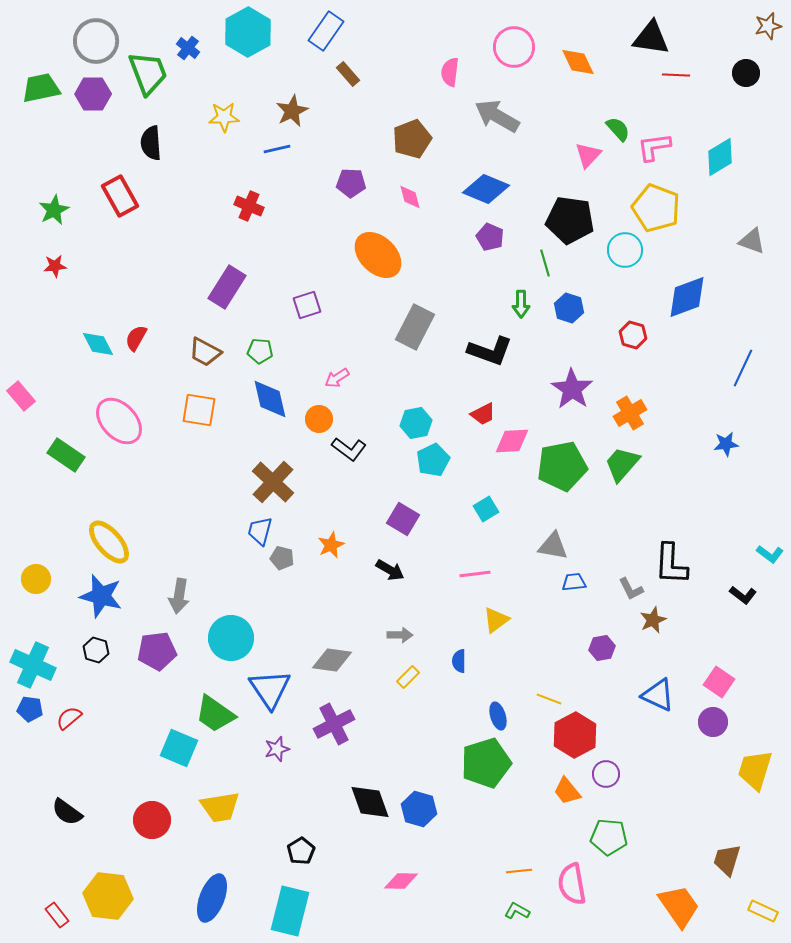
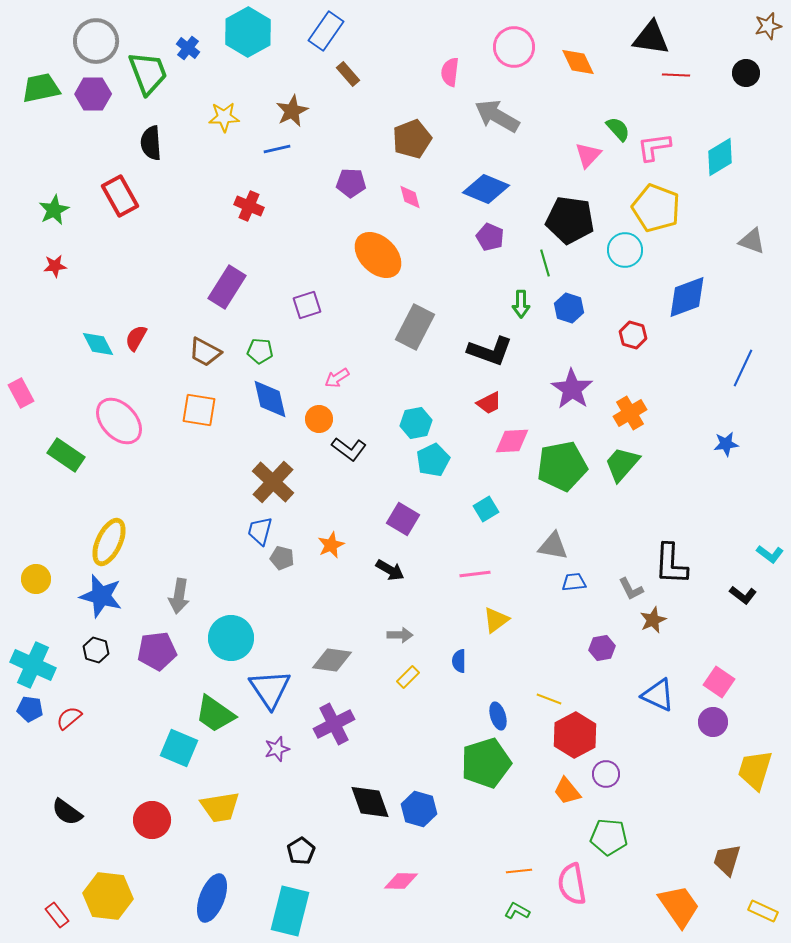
pink rectangle at (21, 396): moved 3 px up; rotated 12 degrees clockwise
red trapezoid at (483, 414): moved 6 px right, 11 px up
yellow ellipse at (109, 542): rotated 66 degrees clockwise
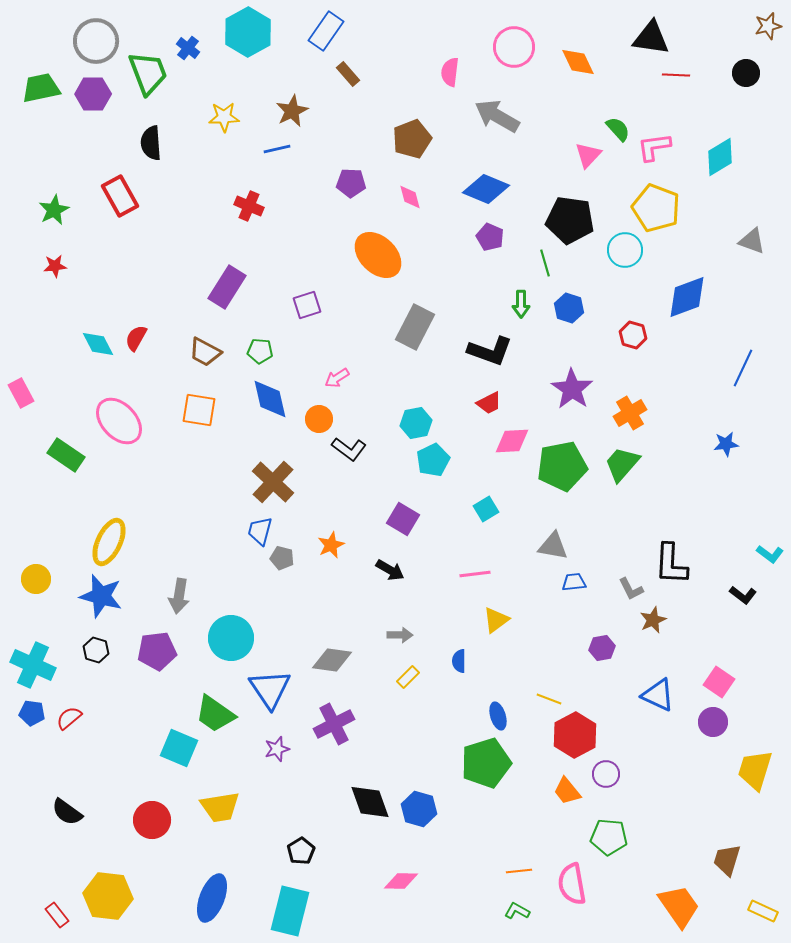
blue pentagon at (30, 709): moved 2 px right, 4 px down
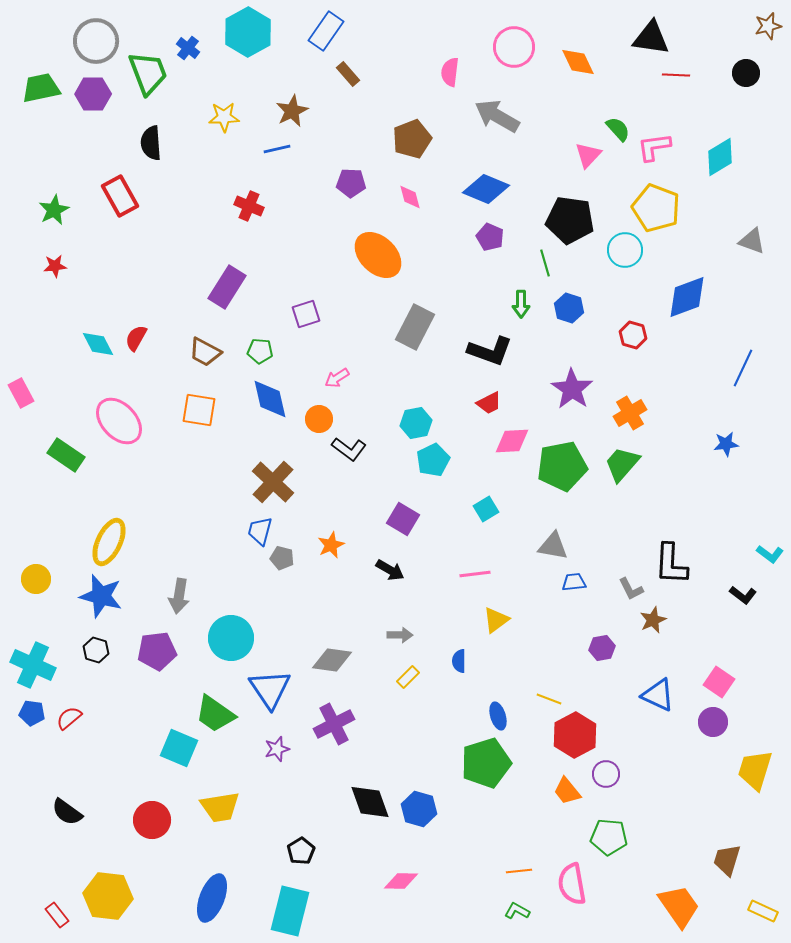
purple square at (307, 305): moved 1 px left, 9 px down
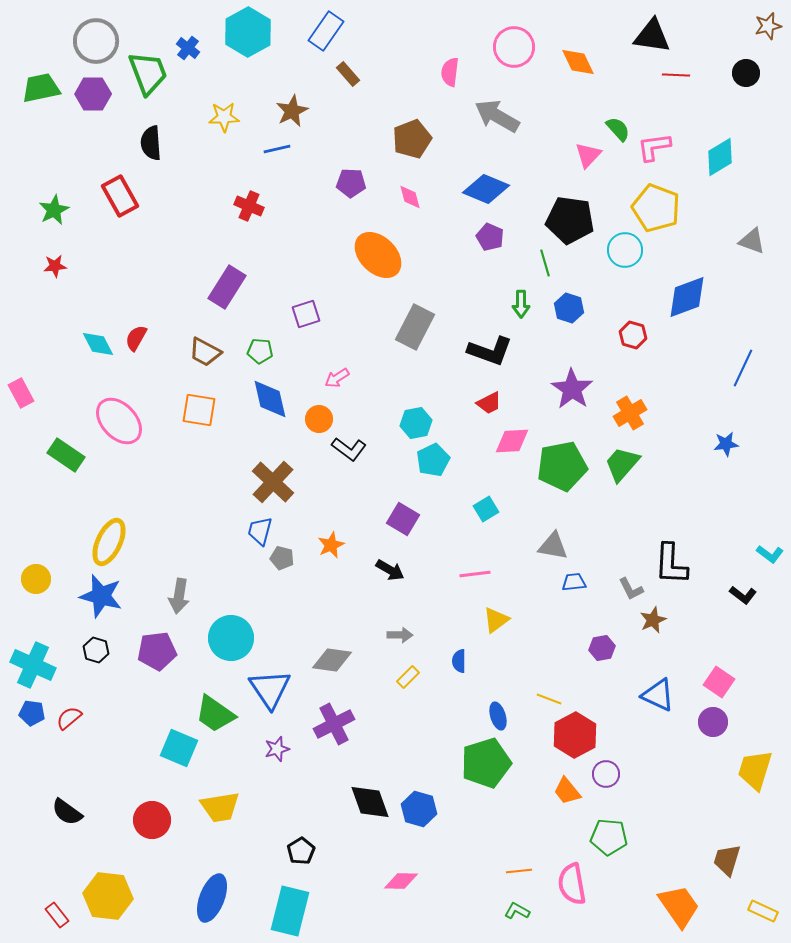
black triangle at (651, 38): moved 1 px right, 2 px up
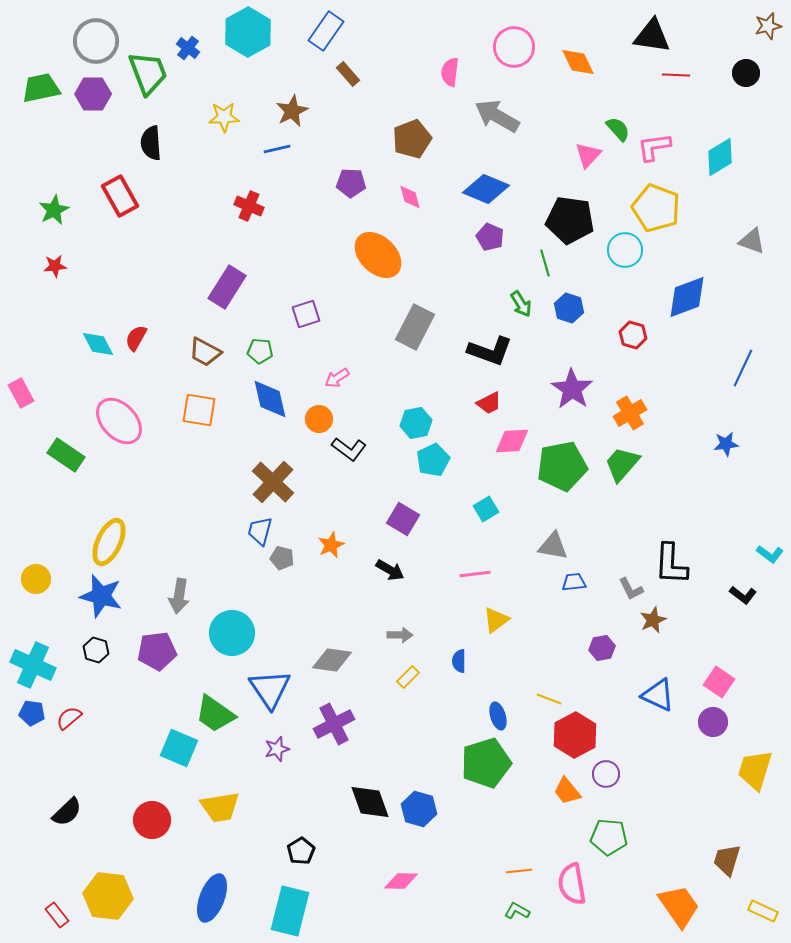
green arrow at (521, 304): rotated 32 degrees counterclockwise
cyan circle at (231, 638): moved 1 px right, 5 px up
black semicircle at (67, 812): rotated 80 degrees counterclockwise
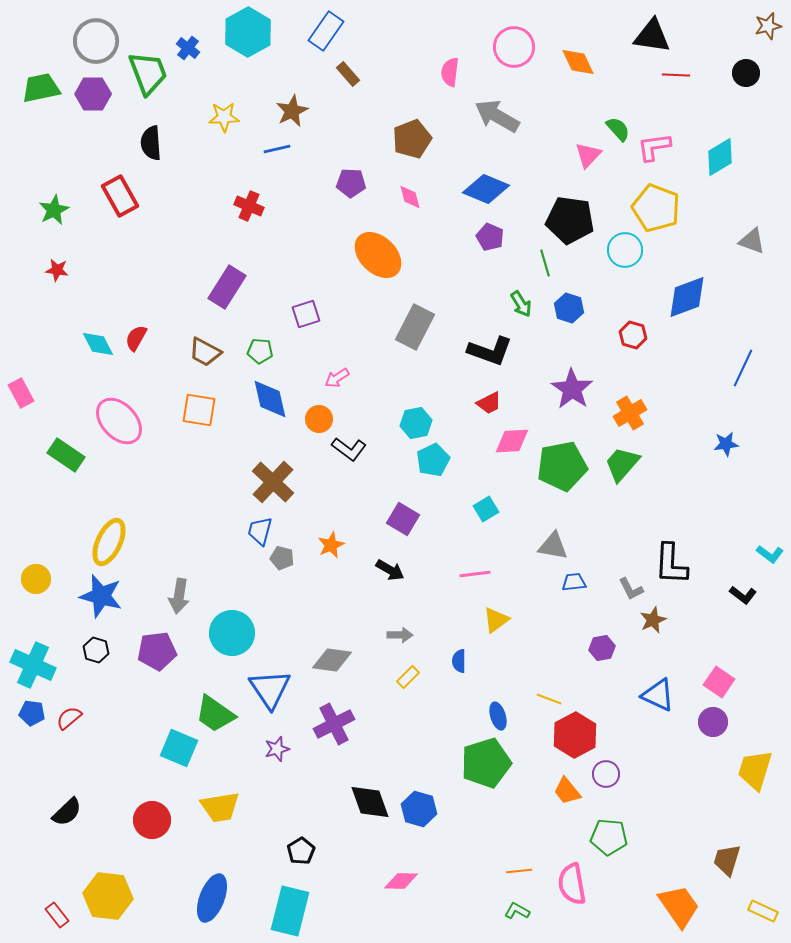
red star at (55, 266): moved 2 px right, 4 px down; rotated 15 degrees clockwise
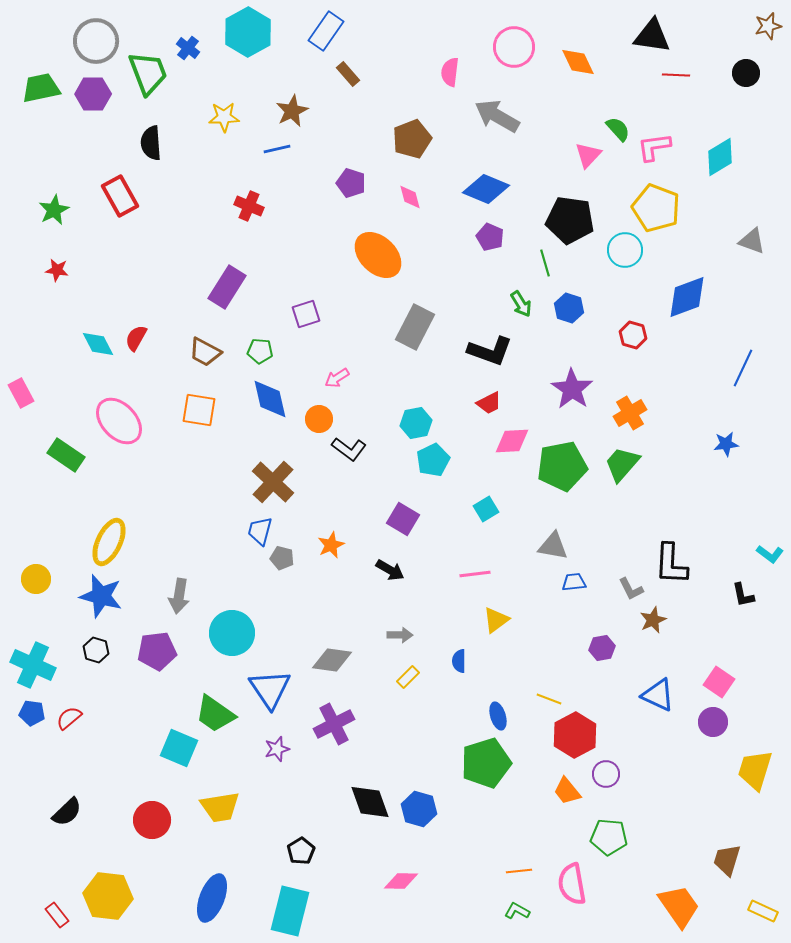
purple pentagon at (351, 183): rotated 16 degrees clockwise
black L-shape at (743, 595): rotated 40 degrees clockwise
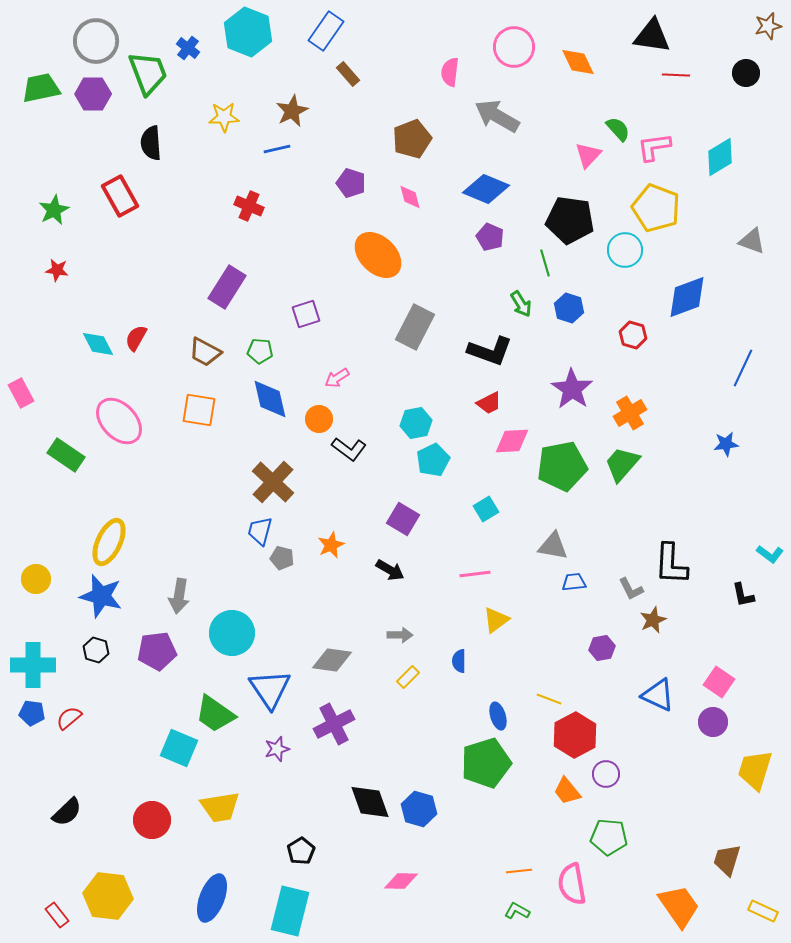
cyan hexagon at (248, 32): rotated 9 degrees counterclockwise
cyan cross at (33, 665): rotated 24 degrees counterclockwise
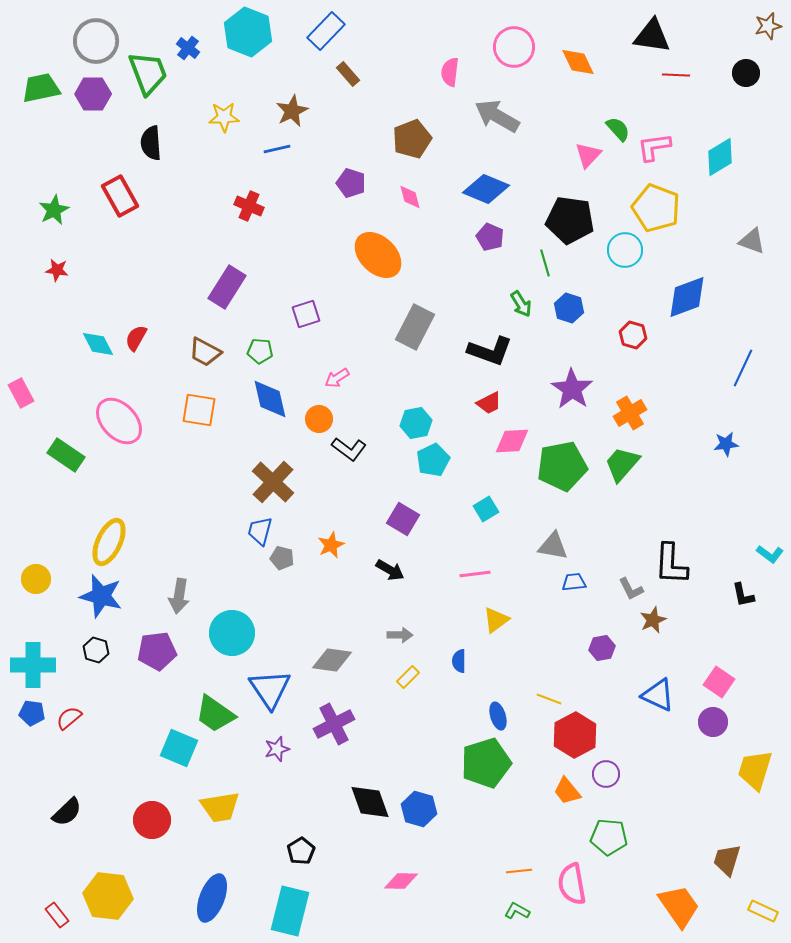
blue rectangle at (326, 31): rotated 9 degrees clockwise
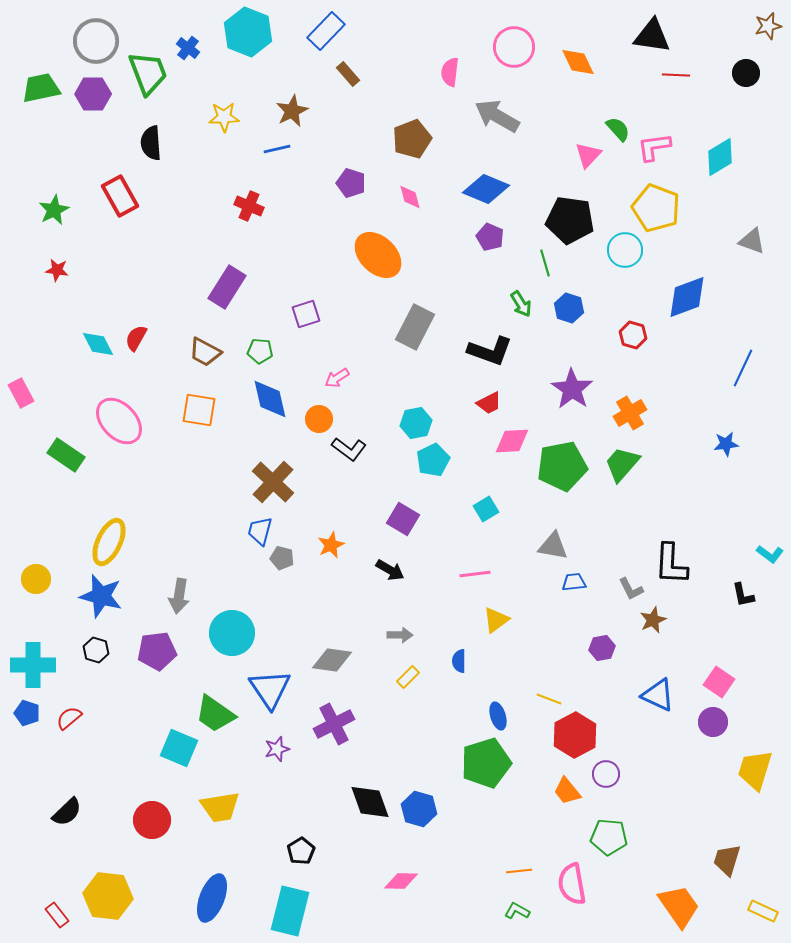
blue pentagon at (32, 713): moved 5 px left; rotated 10 degrees clockwise
